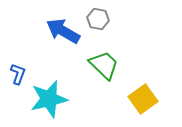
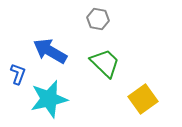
blue arrow: moved 13 px left, 20 px down
green trapezoid: moved 1 px right, 2 px up
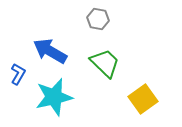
blue L-shape: rotated 10 degrees clockwise
cyan star: moved 5 px right, 2 px up
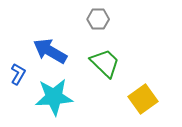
gray hexagon: rotated 10 degrees counterclockwise
cyan star: rotated 9 degrees clockwise
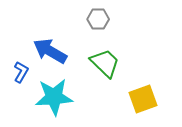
blue L-shape: moved 3 px right, 2 px up
yellow square: rotated 16 degrees clockwise
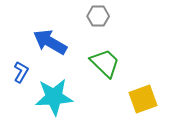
gray hexagon: moved 3 px up
blue arrow: moved 9 px up
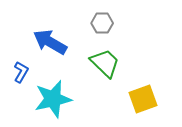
gray hexagon: moved 4 px right, 7 px down
cyan star: moved 1 px left, 2 px down; rotated 9 degrees counterclockwise
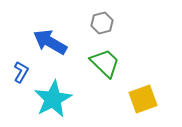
gray hexagon: rotated 15 degrees counterclockwise
cyan star: rotated 15 degrees counterclockwise
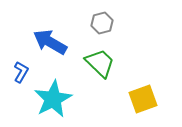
green trapezoid: moved 5 px left
